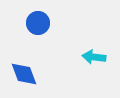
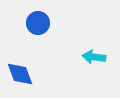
blue diamond: moved 4 px left
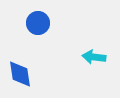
blue diamond: rotated 12 degrees clockwise
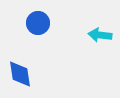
cyan arrow: moved 6 px right, 22 px up
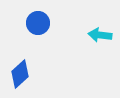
blue diamond: rotated 56 degrees clockwise
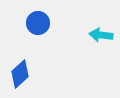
cyan arrow: moved 1 px right
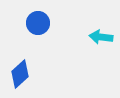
cyan arrow: moved 2 px down
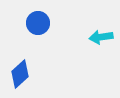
cyan arrow: rotated 15 degrees counterclockwise
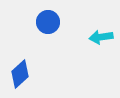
blue circle: moved 10 px right, 1 px up
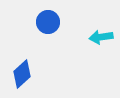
blue diamond: moved 2 px right
